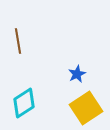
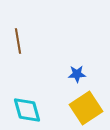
blue star: rotated 24 degrees clockwise
cyan diamond: moved 3 px right, 7 px down; rotated 72 degrees counterclockwise
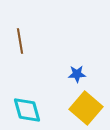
brown line: moved 2 px right
yellow square: rotated 16 degrees counterclockwise
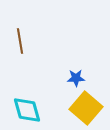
blue star: moved 1 px left, 4 px down
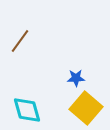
brown line: rotated 45 degrees clockwise
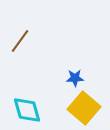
blue star: moved 1 px left
yellow square: moved 2 px left
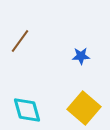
blue star: moved 6 px right, 22 px up
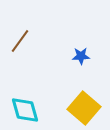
cyan diamond: moved 2 px left
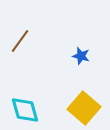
blue star: rotated 18 degrees clockwise
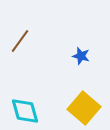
cyan diamond: moved 1 px down
